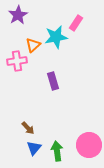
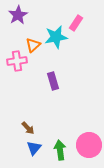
green arrow: moved 3 px right, 1 px up
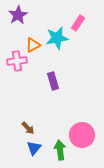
pink rectangle: moved 2 px right
cyan star: moved 1 px right, 1 px down
orange triangle: rotated 14 degrees clockwise
pink circle: moved 7 px left, 10 px up
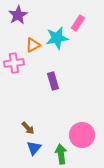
pink cross: moved 3 px left, 2 px down
green arrow: moved 1 px right, 4 px down
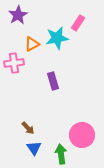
orange triangle: moved 1 px left, 1 px up
blue triangle: rotated 14 degrees counterclockwise
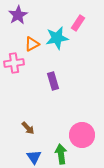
blue triangle: moved 9 px down
